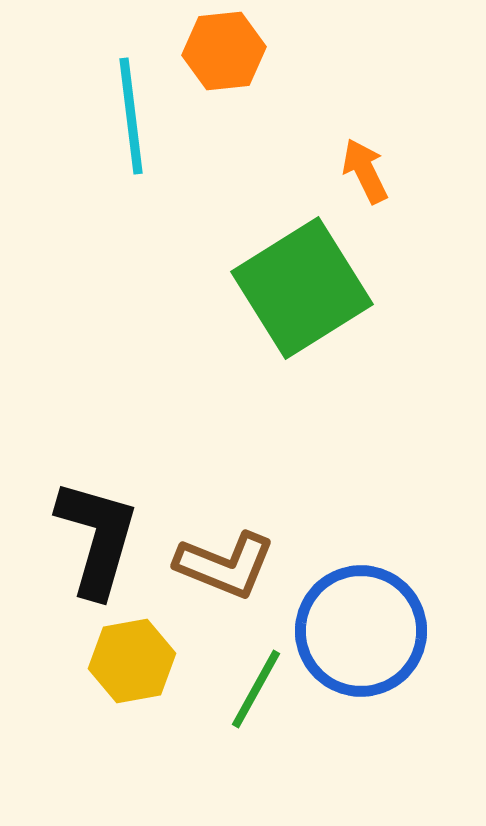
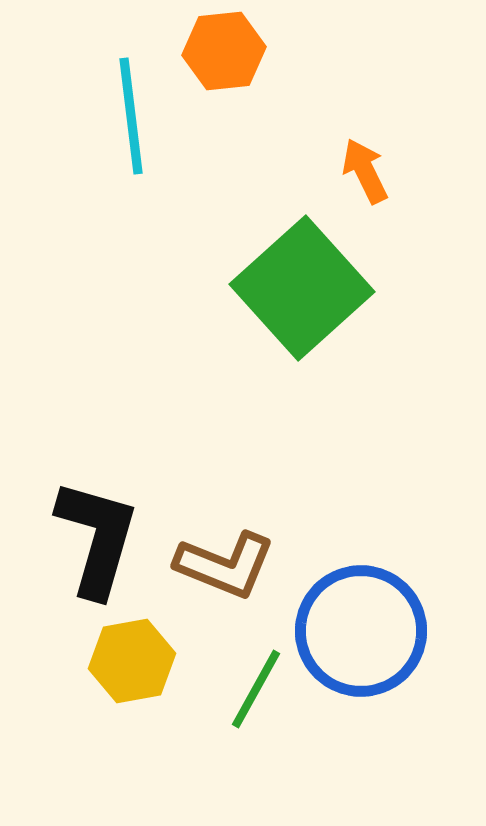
green square: rotated 10 degrees counterclockwise
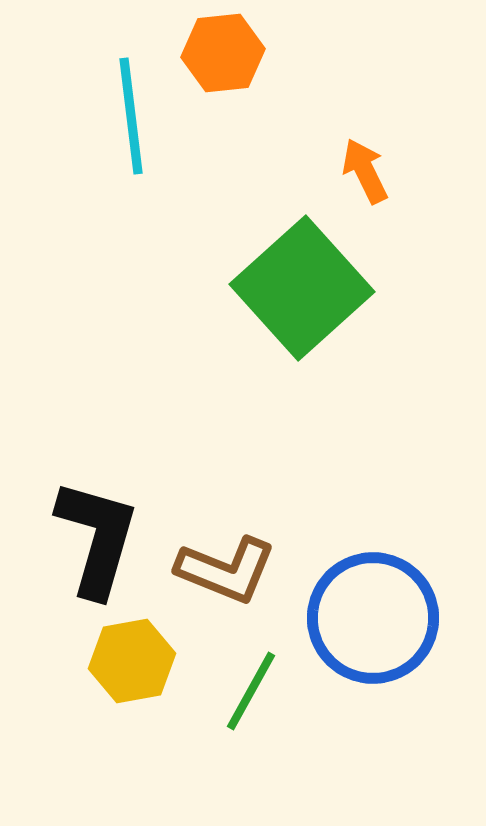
orange hexagon: moved 1 px left, 2 px down
brown L-shape: moved 1 px right, 5 px down
blue circle: moved 12 px right, 13 px up
green line: moved 5 px left, 2 px down
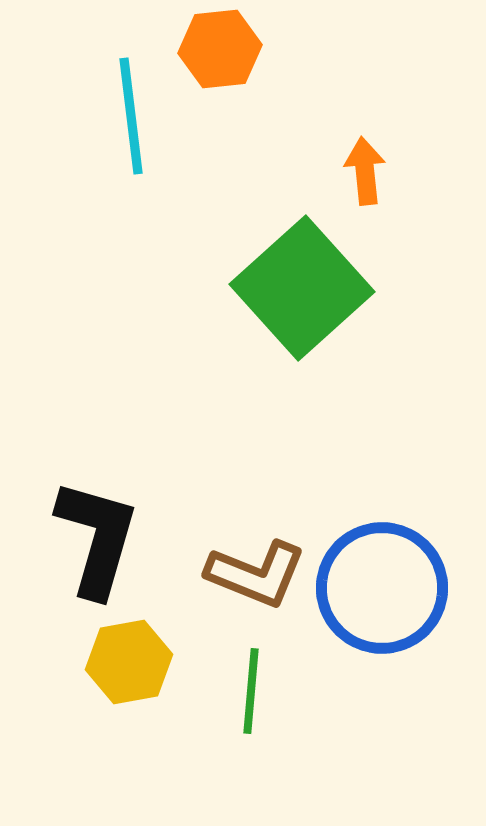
orange hexagon: moved 3 px left, 4 px up
orange arrow: rotated 20 degrees clockwise
brown L-shape: moved 30 px right, 4 px down
blue circle: moved 9 px right, 30 px up
yellow hexagon: moved 3 px left, 1 px down
green line: rotated 24 degrees counterclockwise
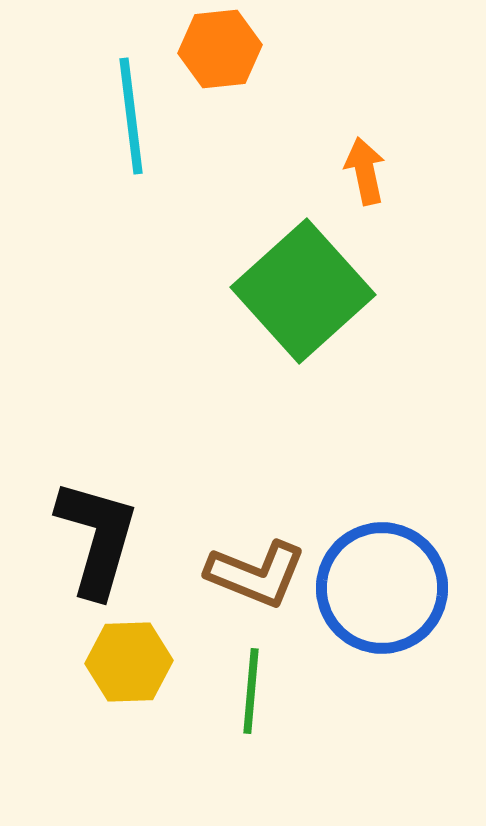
orange arrow: rotated 6 degrees counterclockwise
green square: moved 1 px right, 3 px down
yellow hexagon: rotated 8 degrees clockwise
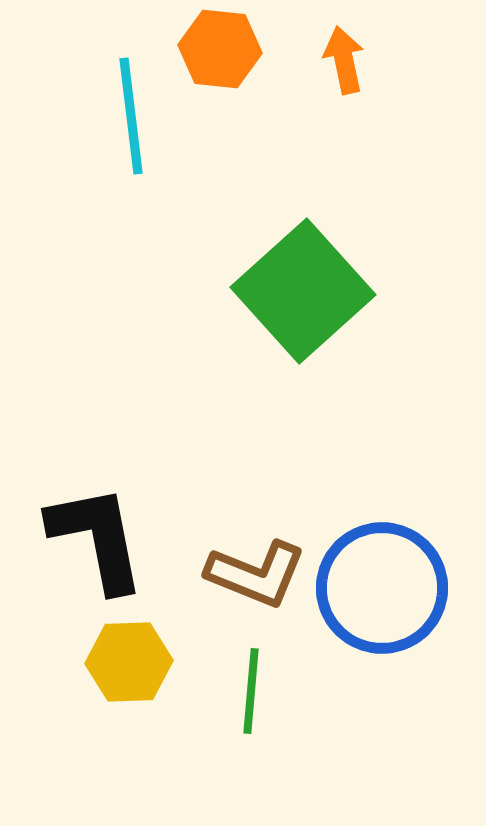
orange hexagon: rotated 12 degrees clockwise
orange arrow: moved 21 px left, 111 px up
black L-shape: rotated 27 degrees counterclockwise
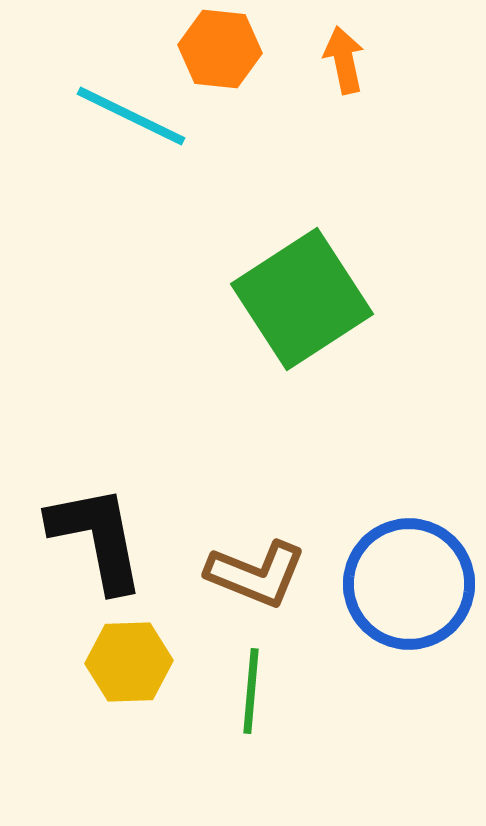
cyan line: rotated 57 degrees counterclockwise
green square: moved 1 px left, 8 px down; rotated 9 degrees clockwise
blue circle: moved 27 px right, 4 px up
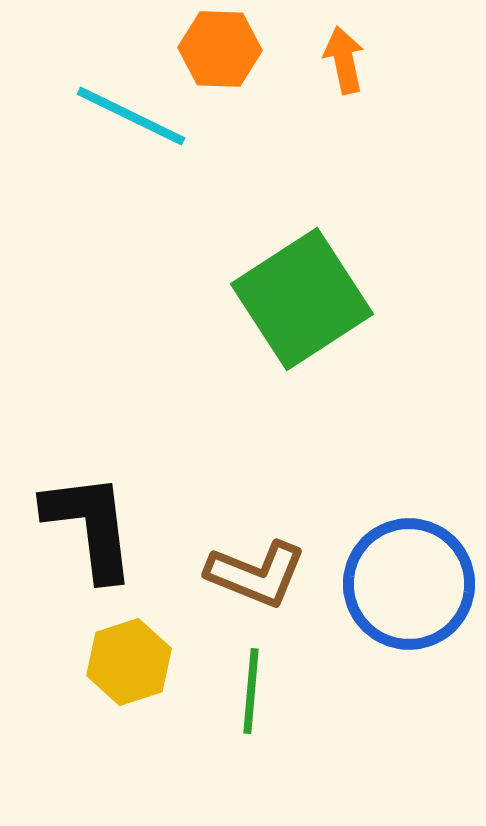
orange hexagon: rotated 4 degrees counterclockwise
black L-shape: moved 7 px left, 12 px up; rotated 4 degrees clockwise
yellow hexagon: rotated 16 degrees counterclockwise
